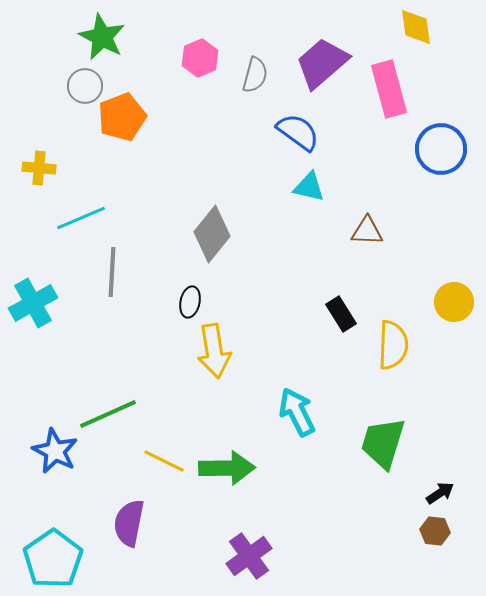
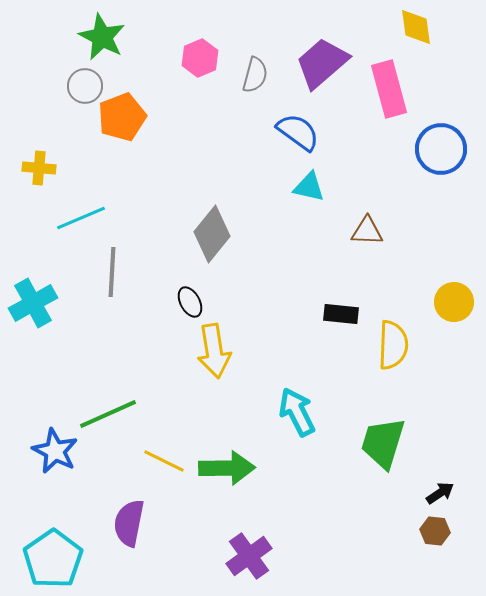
black ellipse: rotated 40 degrees counterclockwise
black rectangle: rotated 52 degrees counterclockwise
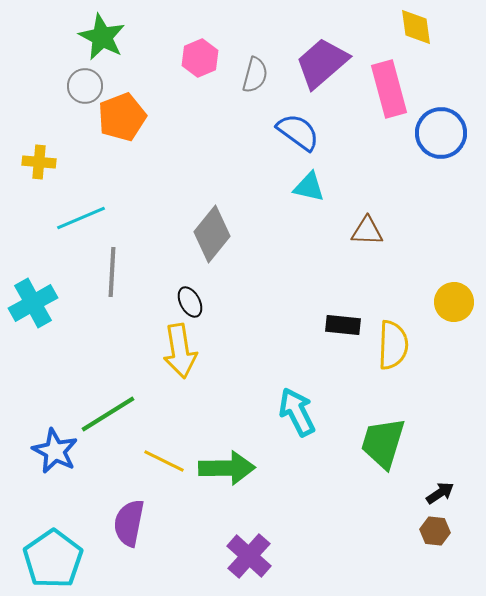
blue circle: moved 16 px up
yellow cross: moved 6 px up
black rectangle: moved 2 px right, 11 px down
yellow arrow: moved 34 px left
green line: rotated 8 degrees counterclockwise
purple cross: rotated 12 degrees counterclockwise
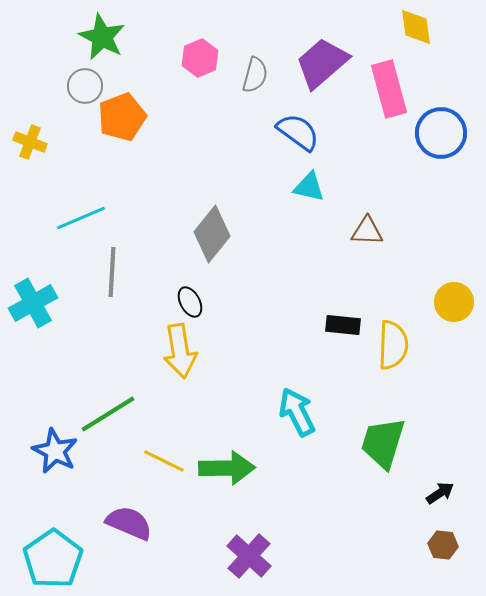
yellow cross: moved 9 px left, 20 px up; rotated 16 degrees clockwise
purple semicircle: rotated 102 degrees clockwise
brown hexagon: moved 8 px right, 14 px down
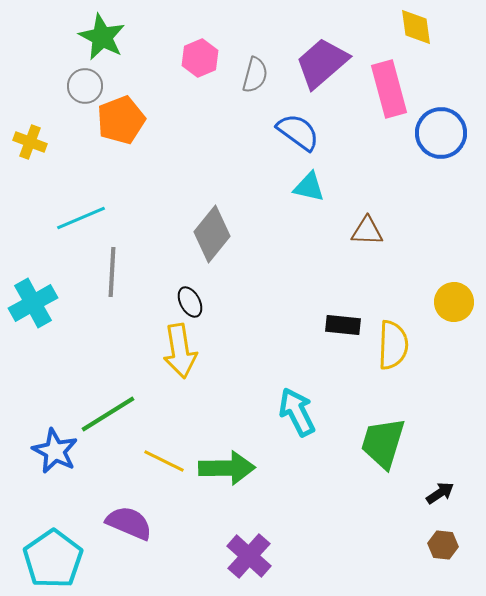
orange pentagon: moved 1 px left, 3 px down
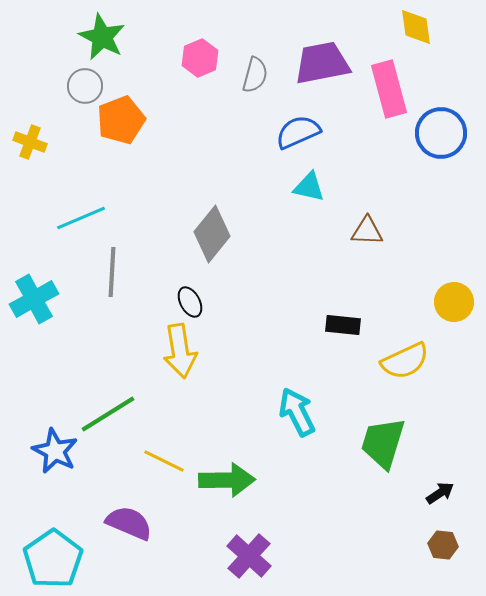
purple trapezoid: rotated 30 degrees clockwise
blue semicircle: rotated 60 degrees counterclockwise
cyan cross: moved 1 px right, 4 px up
yellow semicircle: moved 12 px right, 16 px down; rotated 63 degrees clockwise
green arrow: moved 12 px down
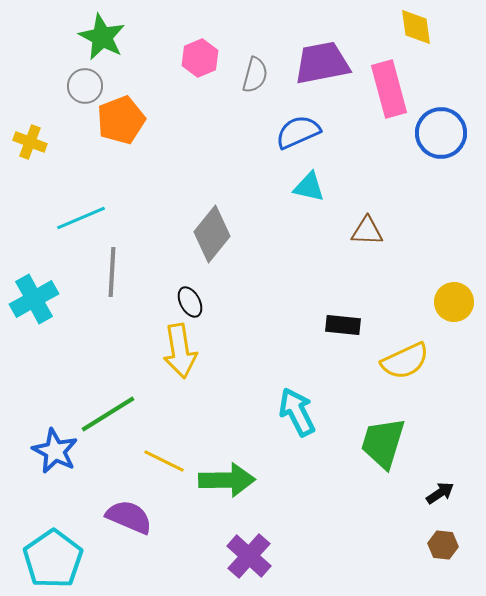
purple semicircle: moved 6 px up
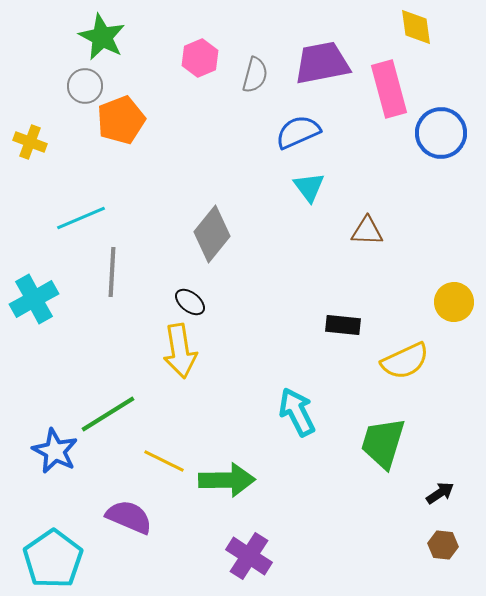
cyan triangle: rotated 40 degrees clockwise
black ellipse: rotated 24 degrees counterclockwise
purple cross: rotated 9 degrees counterclockwise
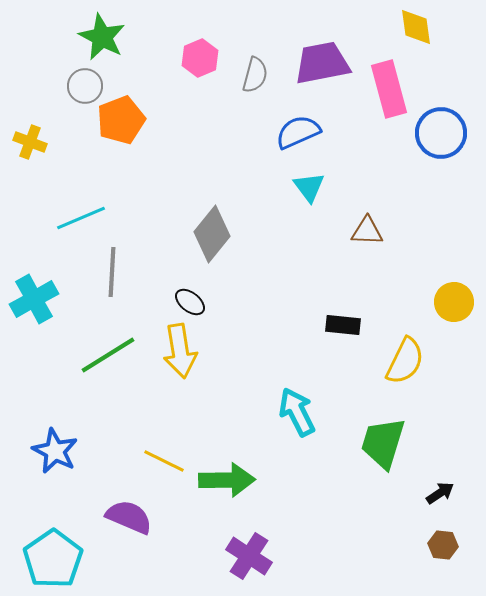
yellow semicircle: rotated 39 degrees counterclockwise
green line: moved 59 px up
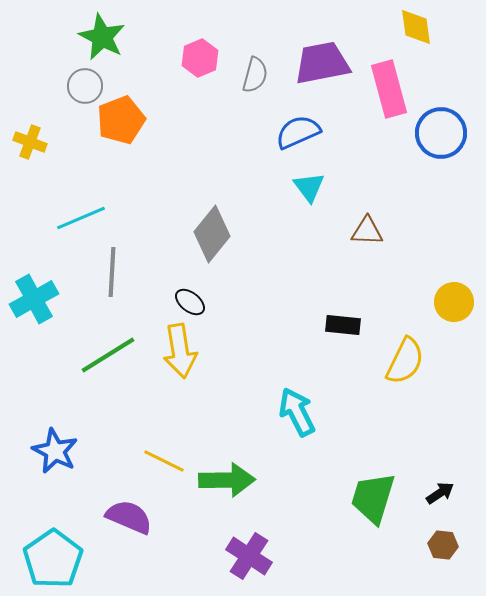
green trapezoid: moved 10 px left, 55 px down
